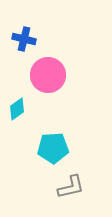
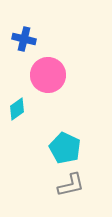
cyan pentagon: moved 12 px right; rotated 28 degrees clockwise
gray L-shape: moved 2 px up
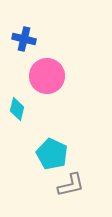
pink circle: moved 1 px left, 1 px down
cyan diamond: rotated 40 degrees counterclockwise
cyan pentagon: moved 13 px left, 6 px down
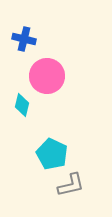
cyan diamond: moved 5 px right, 4 px up
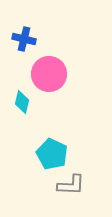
pink circle: moved 2 px right, 2 px up
cyan diamond: moved 3 px up
gray L-shape: rotated 16 degrees clockwise
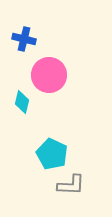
pink circle: moved 1 px down
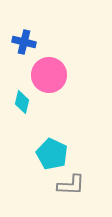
blue cross: moved 3 px down
